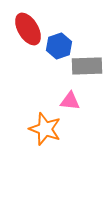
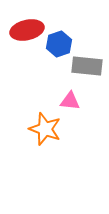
red ellipse: moved 1 px left, 1 px down; rotated 72 degrees counterclockwise
blue hexagon: moved 2 px up
gray rectangle: rotated 8 degrees clockwise
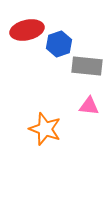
pink triangle: moved 19 px right, 5 px down
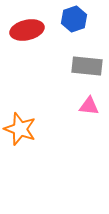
blue hexagon: moved 15 px right, 25 px up
orange star: moved 25 px left
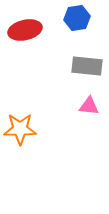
blue hexagon: moved 3 px right, 1 px up; rotated 10 degrees clockwise
red ellipse: moved 2 px left
orange star: rotated 20 degrees counterclockwise
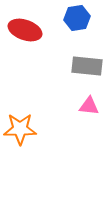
red ellipse: rotated 32 degrees clockwise
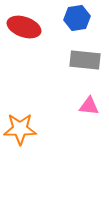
red ellipse: moved 1 px left, 3 px up
gray rectangle: moved 2 px left, 6 px up
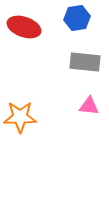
gray rectangle: moved 2 px down
orange star: moved 12 px up
